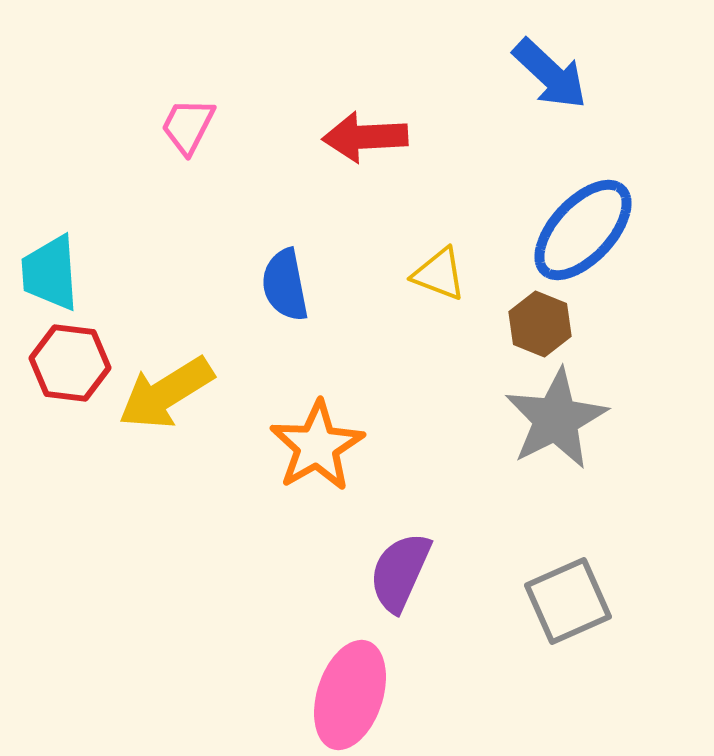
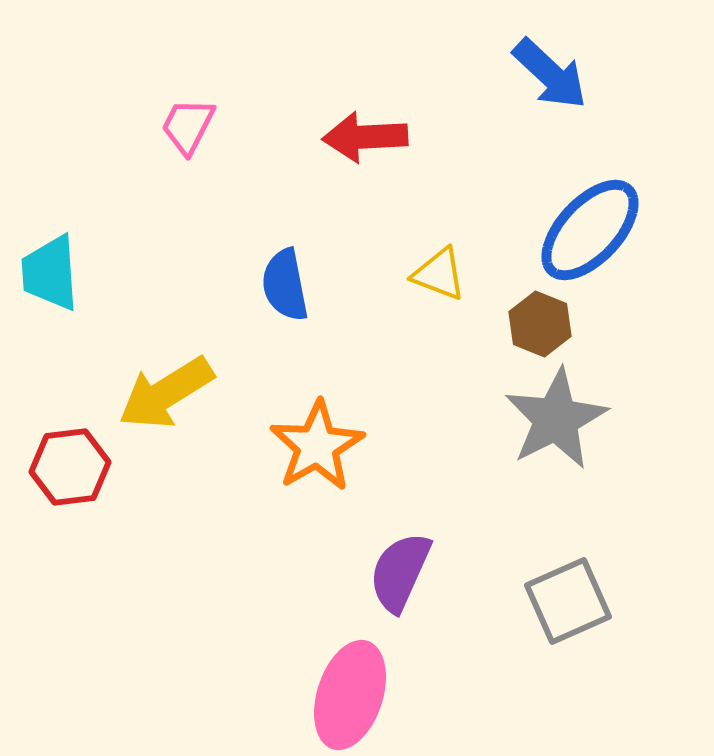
blue ellipse: moved 7 px right
red hexagon: moved 104 px down; rotated 14 degrees counterclockwise
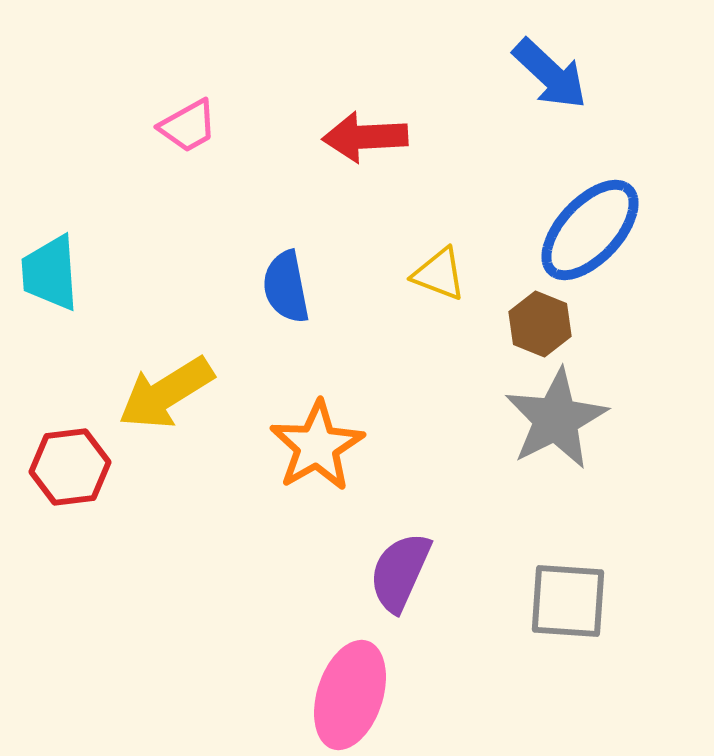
pink trapezoid: rotated 146 degrees counterclockwise
blue semicircle: moved 1 px right, 2 px down
gray square: rotated 28 degrees clockwise
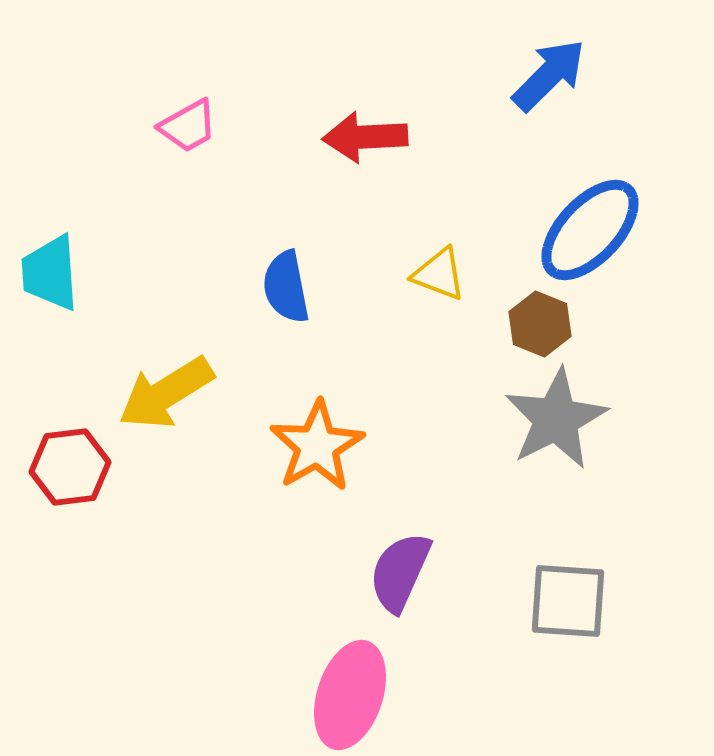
blue arrow: moved 1 px left, 1 px down; rotated 88 degrees counterclockwise
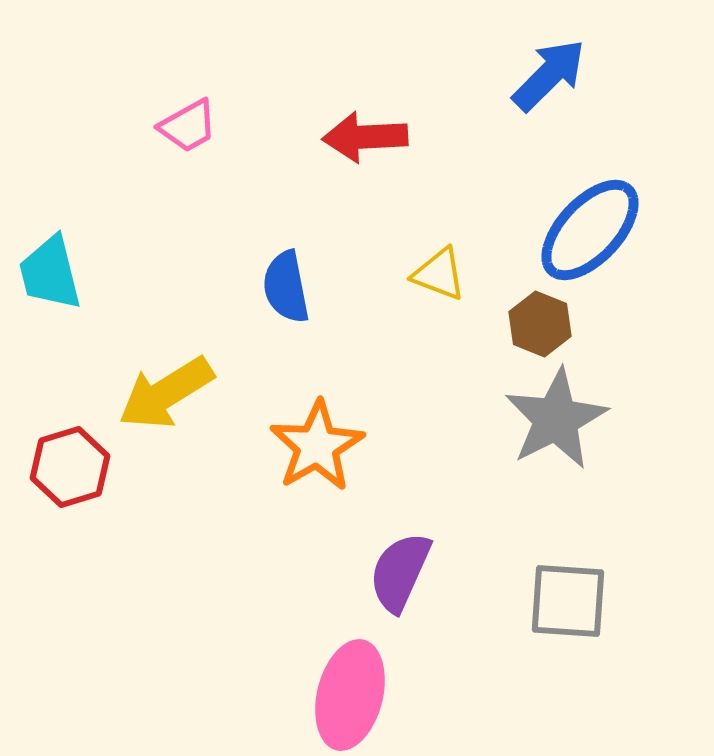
cyan trapezoid: rotated 10 degrees counterclockwise
red hexagon: rotated 10 degrees counterclockwise
pink ellipse: rotated 4 degrees counterclockwise
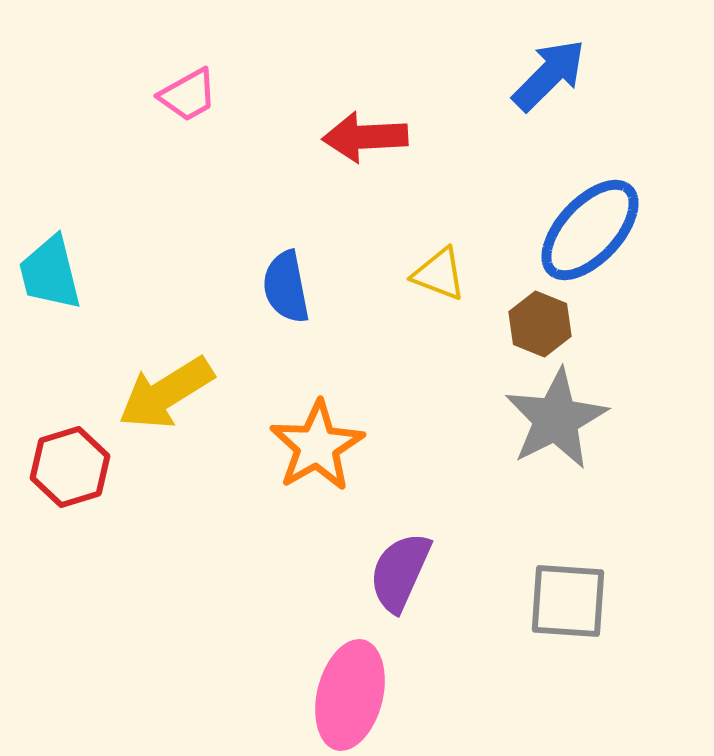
pink trapezoid: moved 31 px up
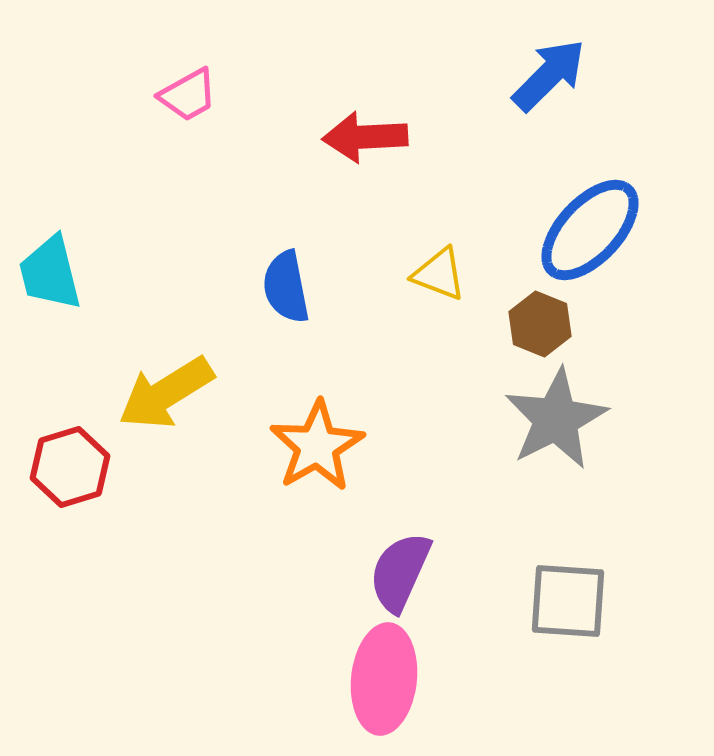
pink ellipse: moved 34 px right, 16 px up; rotated 8 degrees counterclockwise
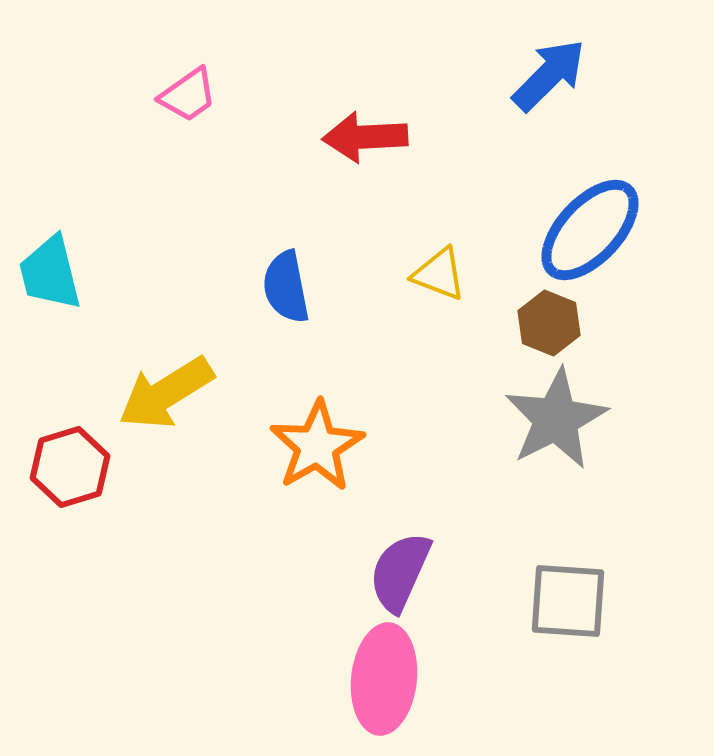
pink trapezoid: rotated 6 degrees counterclockwise
brown hexagon: moved 9 px right, 1 px up
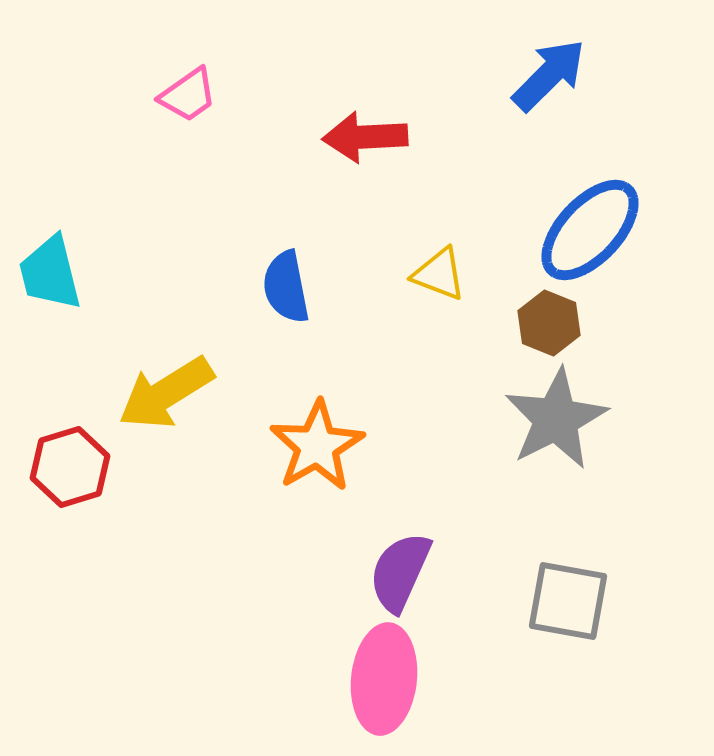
gray square: rotated 6 degrees clockwise
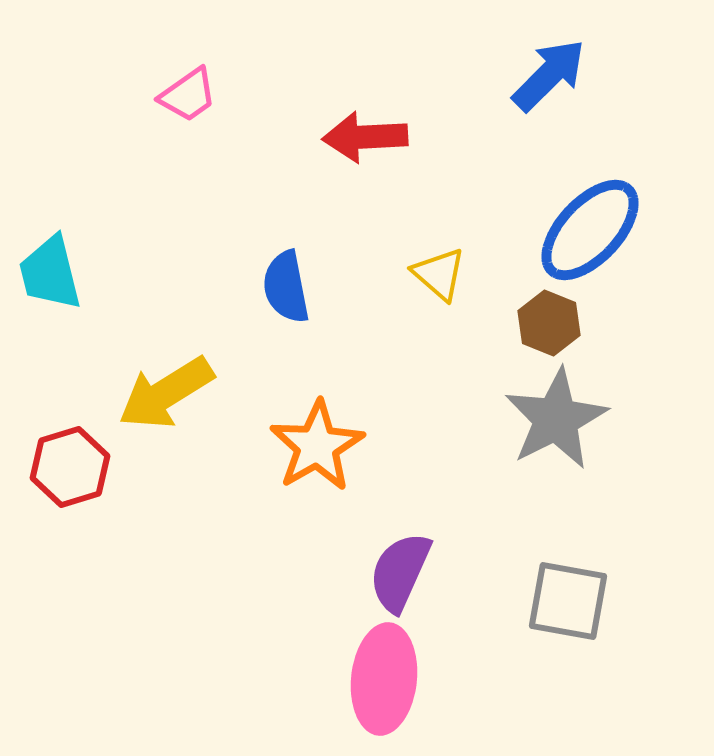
yellow triangle: rotated 20 degrees clockwise
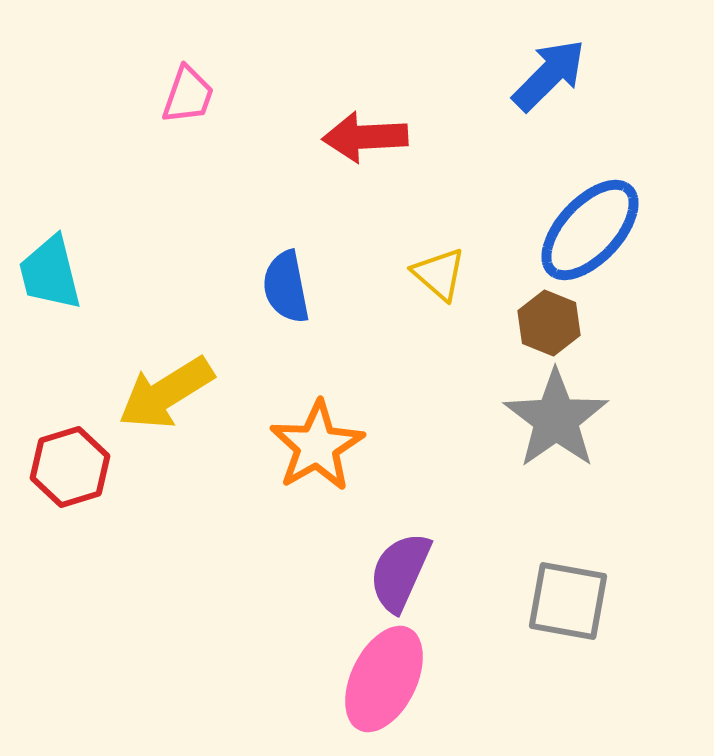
pink trapezoid: rotated 36 degrees counterclockwise
gray star: rotated 8 degrees counterclockwise
pink ellipse: rotated 20 degrees clockwise
